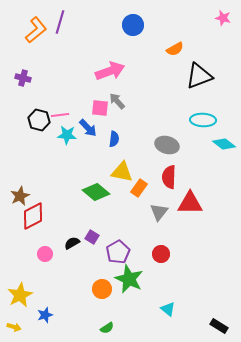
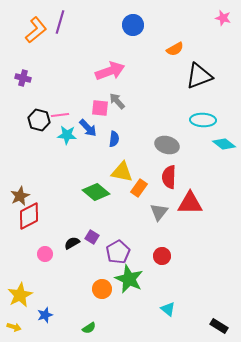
red diamond: moved 4 px left
red circle: moved 1 px right, 2 px down
green semicircle: moved 18 px left
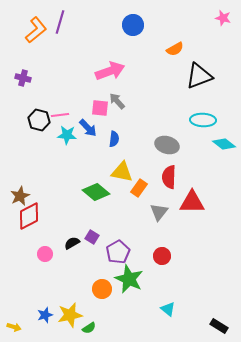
red triangle: moved 2 px right, 1 px up
yellow star: moved 50 px right, 20 px down; rotated 15 degrees clockwise
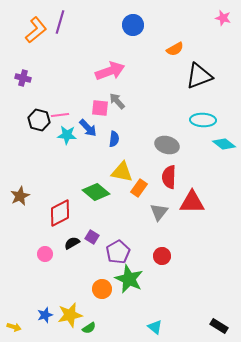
red diamond: moved 31 px right, 3 px up
cyan triangle: moved 13 px left, 18 px down
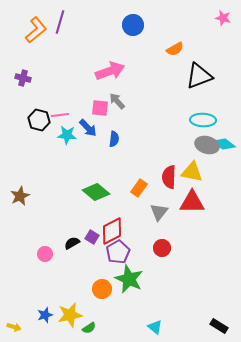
gray ellipse: moved 40 px right
yellow triangle: moved 70 px right
red diamond: moved 52 px right, 18 px down
red circle: moved 8 px up
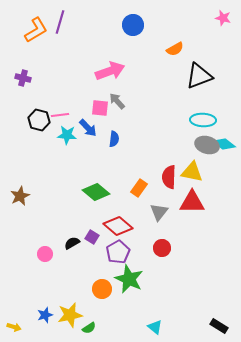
orange L-shape: rotated 8 degrees clockwise
red diamond: moved 6 px right, 5 px up; rotated 68 degrees clockwise
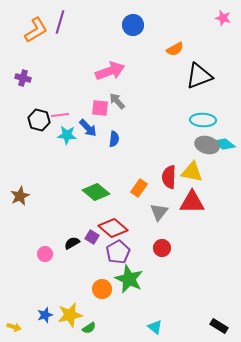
red diamond: moved 5 px left, 2 px down
